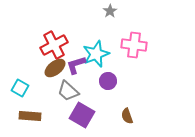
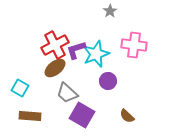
red cross: moved 1 px right
purple L-shape: moved 15 px up
gray trapezoid: moved 1 px left, 2 px down
brown semicircle: rotated 28 degrees counterclockwise
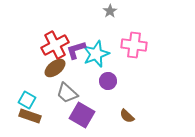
cyan square: moved 7 px right, 12 px down
brown rectangle: rotated 15 degrees clockwise
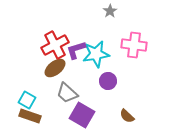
cyan star: rotated 12 degrees clockwise
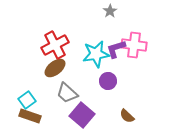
purple L-shape: moved 40 px right, 1 px up
cyan square: rotated 24 degrees clockwise
purple square: rotated 10 degrees clockwise
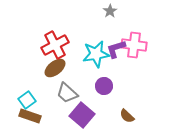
purple circle: moved 4 px left, 5 px down
